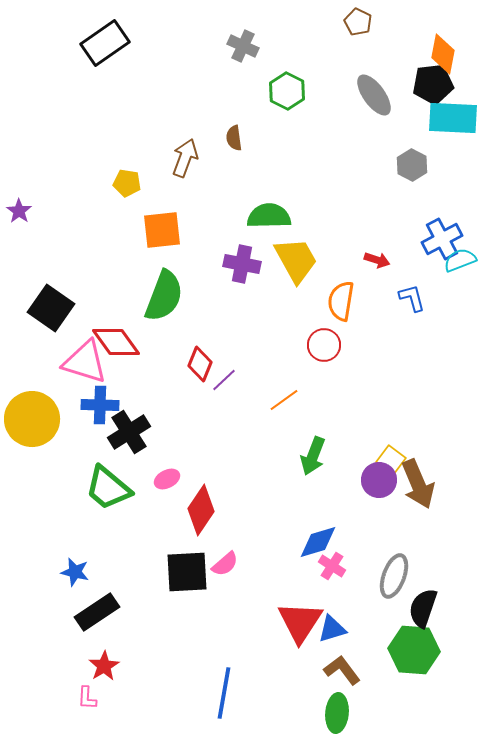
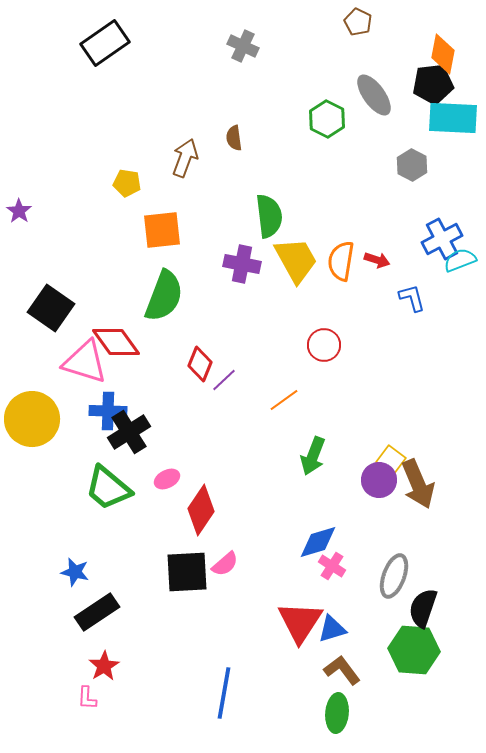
green hexagon at (287, 91): moved 40 px right, 28 px down
green semicircle at (269, 216): rotated 84 degrees clockwise
orange semicircle at (341, 301): moved 40 px up
blue cross at (100, 405): moved 8 px right, 6 px down
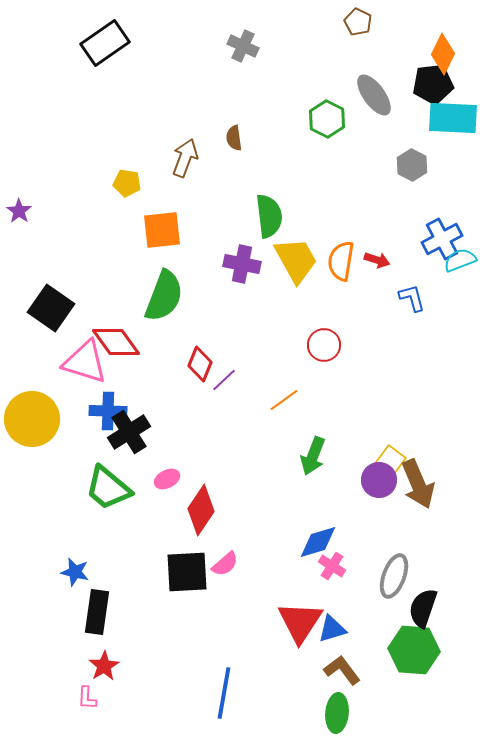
orange diamond at (443, 54): rotated 15 degrees clockwise
black rectangle at (97, 612): rotated 48 degrees counterclockwise
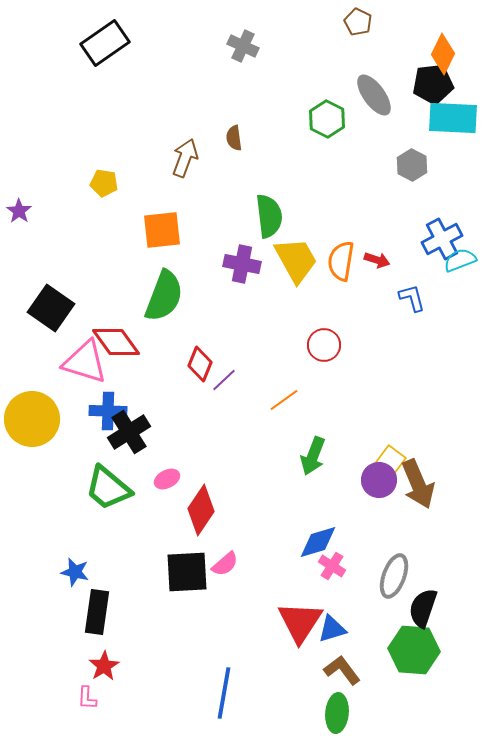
yellow pentagon at (127, 183): moved 23 px left
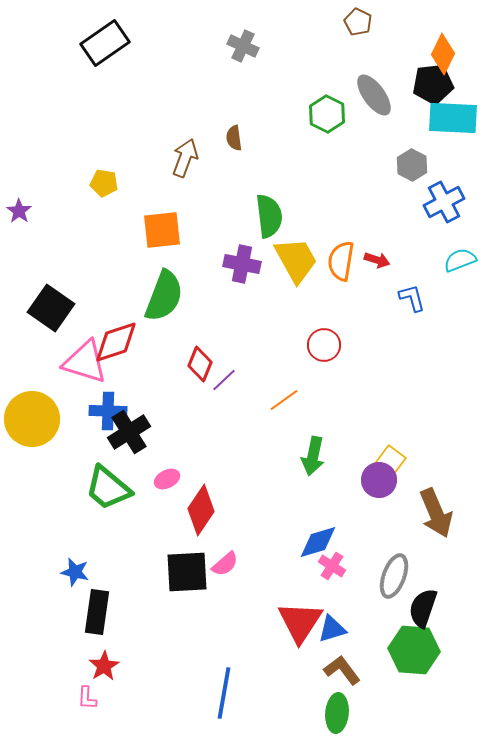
green hexagon at (327, 119): moved 5 px up
blue cross at (442, 239): moved 2 px right, 37 px up
red diamond at (116, 342): rotated 72 degrees counterclockwise
green arrow at (313, 456): rotated 9 degrees counterclockwise
brown arrow at (418, 484): moved 18 px right, 29 px down
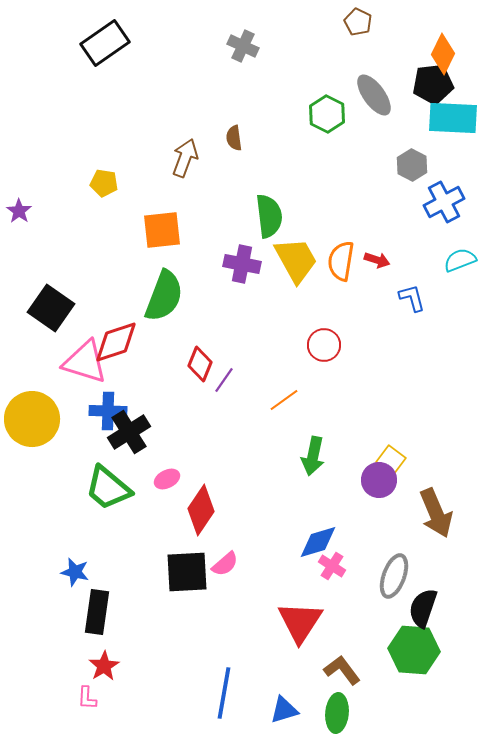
purple line at (224, 380): rotated 12 degrees counterclockwise
blue triangle at (332, 629): moved 48 px left, 81 px down
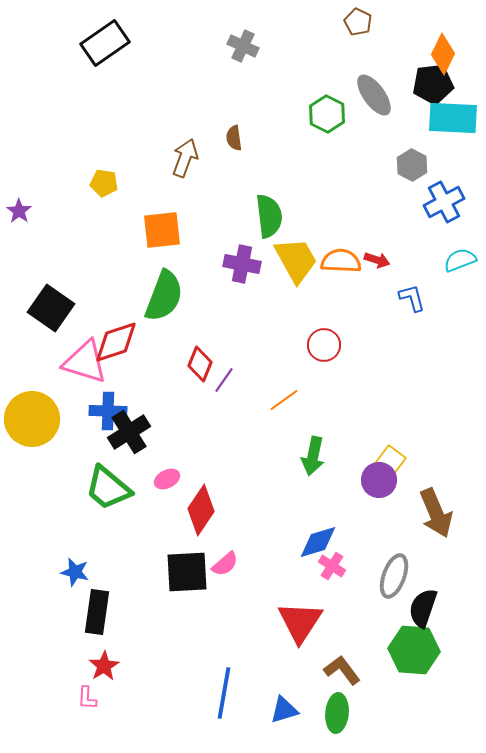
orange semicircle at (341, 261): rotated 84 degrees clockwise
